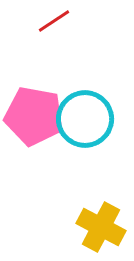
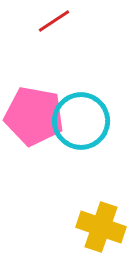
cyan circle: moved 4 px left, 2 px down
yellow cross: rotated 9 degrees counterclockwise
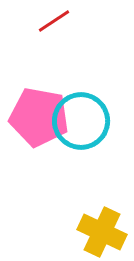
pink pentagon: moved 5 px right, 1 px down
yellow cross: moved 1 px right, 5 px down; rotated 6 degrees clockwise
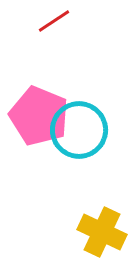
pink pentagon: moved 1 px up; rotated 12 degrees clockwise
cyan circle: moved 2 px left, 9 px down
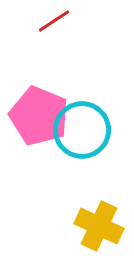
cyan circle: moved 3 px right
yellow cross: moved 3 px left, 6 px up
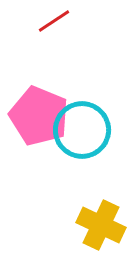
yellow cross: moved 2 px right, 1 px up
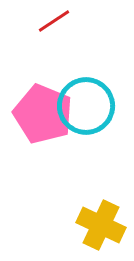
pink pentagon: moved 4 px right, 2 px up
cyan circle: moved 4 px right, 24 px up
